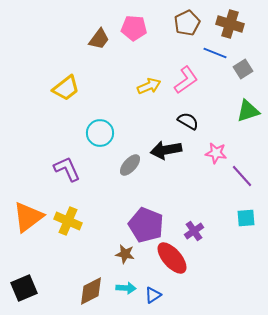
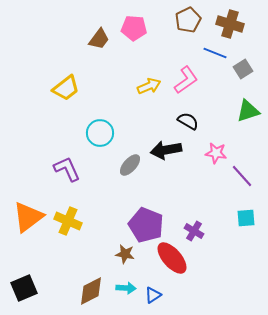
brown pentagon: moved 1 px right, 3 px up
purple cross: rotated 24 degrees counterclockwise
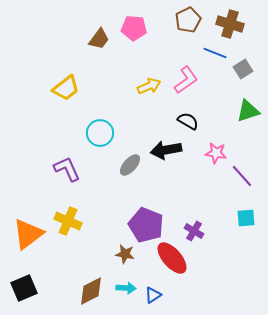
orange triangle: moved 17 px down
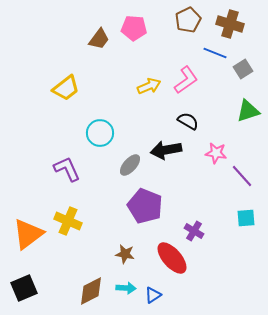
purple pentagon: moved 1 px left, 19 px up
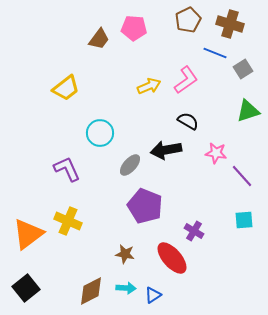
cyan square: moved 2 px left, 2 px down
black square: moved 2 px right; rotated 16 degrees counterclockwise
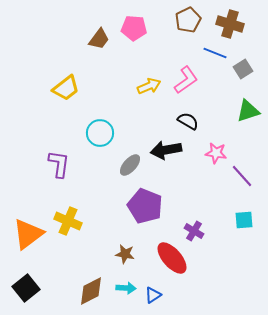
purple L-shape: moved 8 px left, 5 px up; rotated 32 degrees clockwise
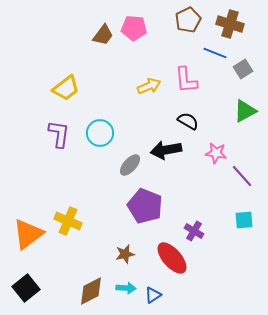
brown trapezoid: moved 4 px right, 4 px up
pink L-shape: rotated 120 degrees clockwise
green triangle: moved 3 px left; rotated 10 degrees counterclockwise
purple L-shape: moved 30 px up
brown star: rotated 24 degrees counterclockwise
